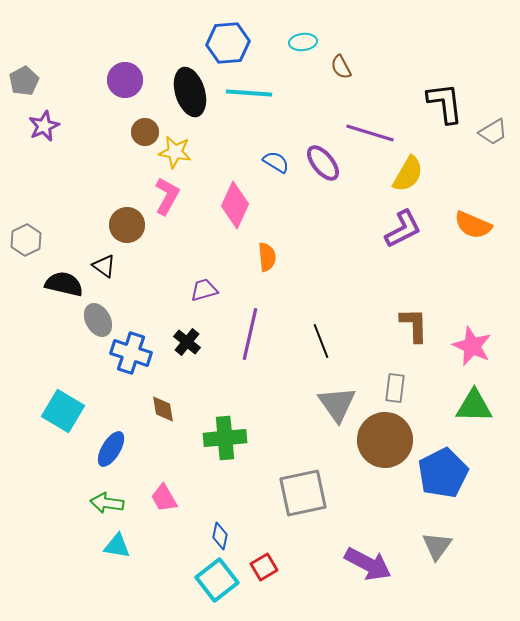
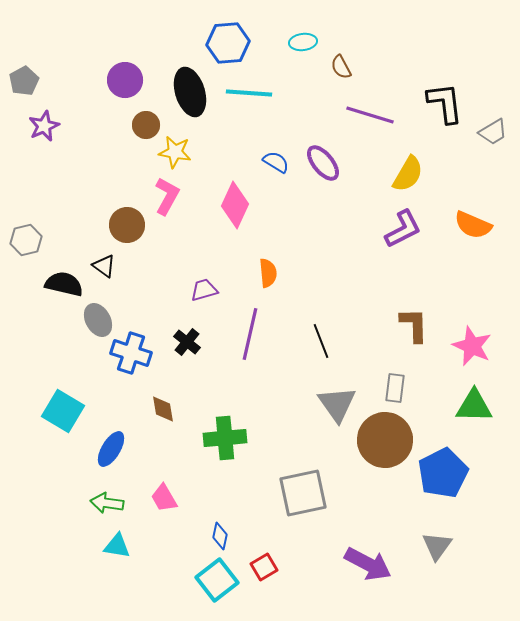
brown circle at (145, 132): moved 1 px right, 7 px up
purple line at (370, 133): moved 18 px up
gray hexagon at (26, 240): rotated 12 degrees clockwise
orange semicircle at (267, 257): moved 1 px right, 16 px down
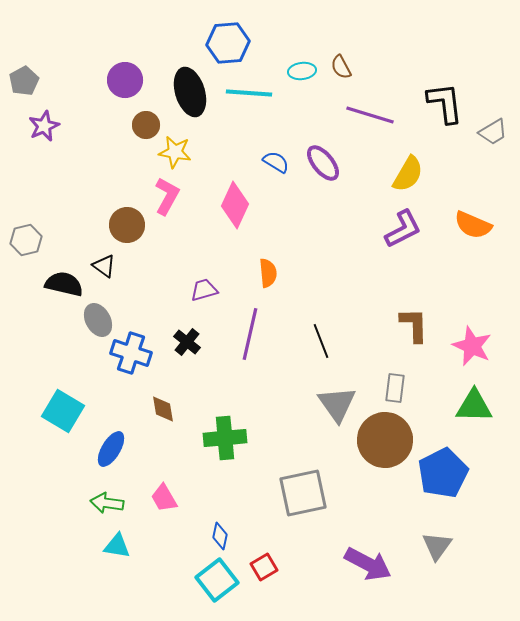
cyan ellipse at (303, 42): moved 1 px left, 29 px down
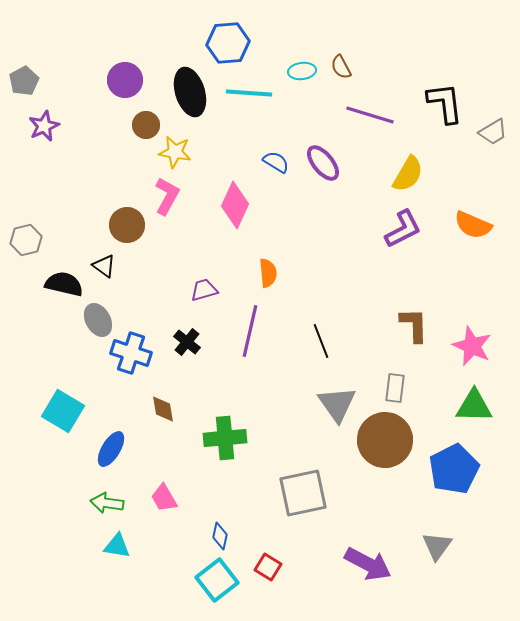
purple line at (250, 334): moved 3 px up
blue pentagon at (443, 473): moved 11 px right, 4 px up
red square at (264, 567): moved 4 px right; rotated 28 degrees counterclockwise
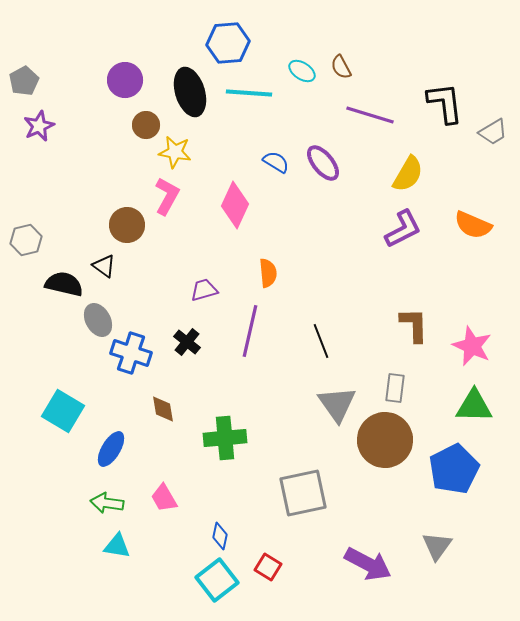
cyan ellipse at (302, 71): rotated 40 degrees clockwise
purple star at (44, 126): moved 5 px left
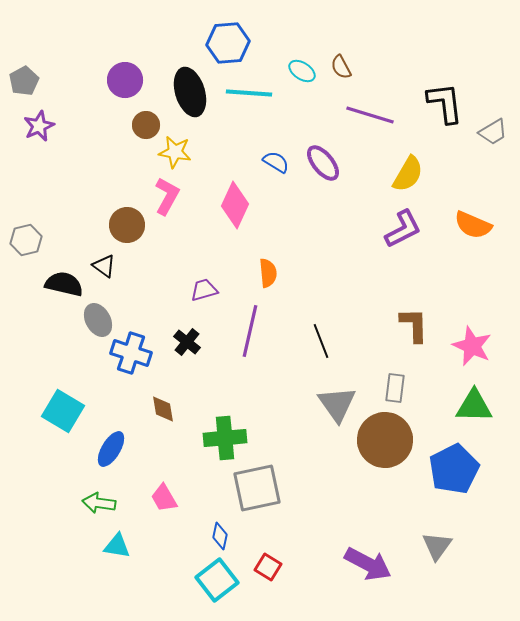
gray square at (303, 493): moved 46 px left, 5 px up
green arrow at (107, 503): moved 8 px left
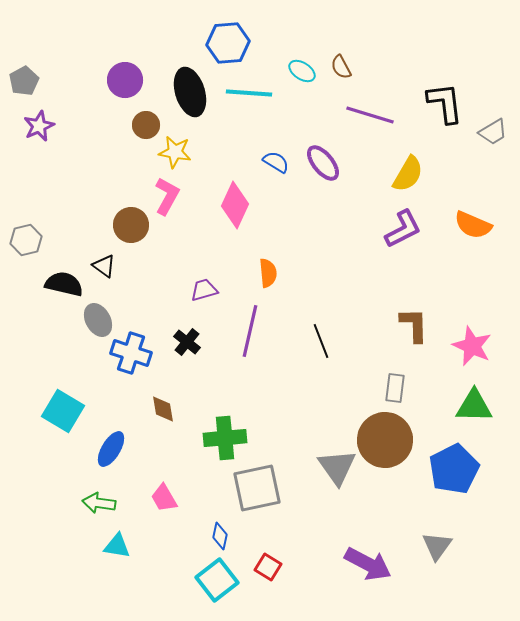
brown circle at (127, 225): moved 4 px right
gray triangle at (337, 404): moved 63 px down
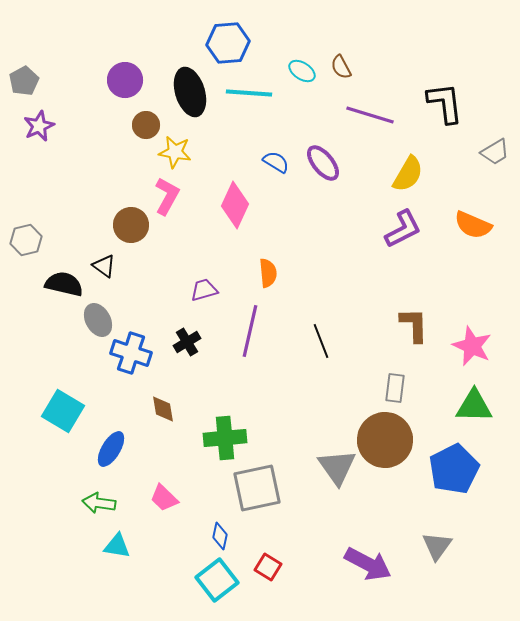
gray trapezoid at (493, 132): moved 2 px right, 20 px down
black cross at (187, 342): rotated 20 degrees clockwise
pink trapezoid at (164, 498): rotated 16 degrees counterclockwise
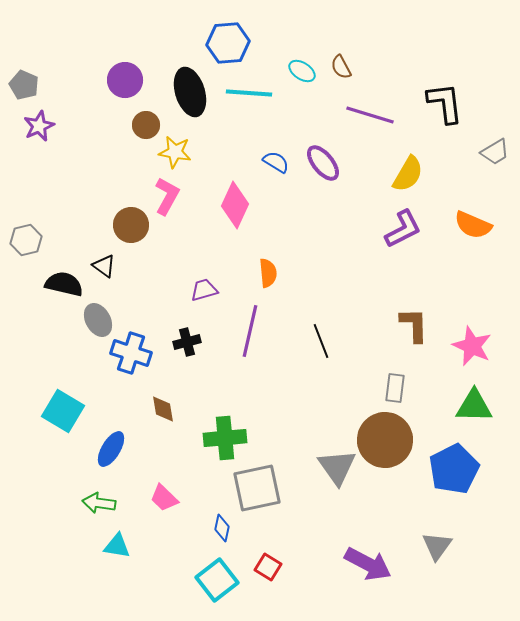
gray pentagon at (24, 81): moved 4 px down; rotated 20 degrees counterclockwise
black cross at (187, 342): rotated 16 degrees clockwise
blue diamond at (220, 536): moved 2 px right, 8 px up
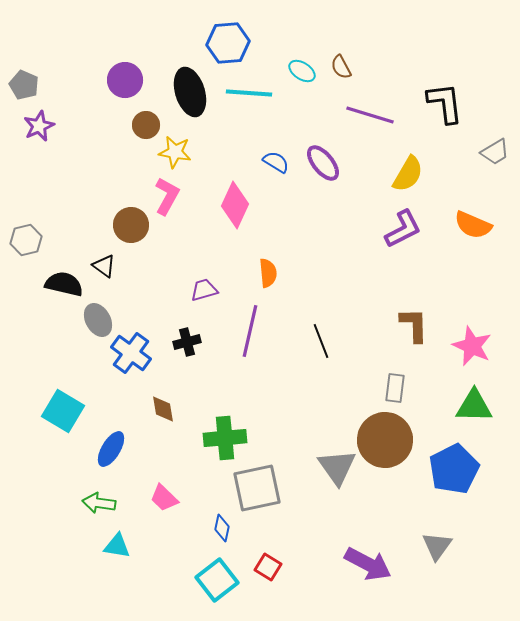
blue cross at (131, 353): rotated 18 degrees clockwise
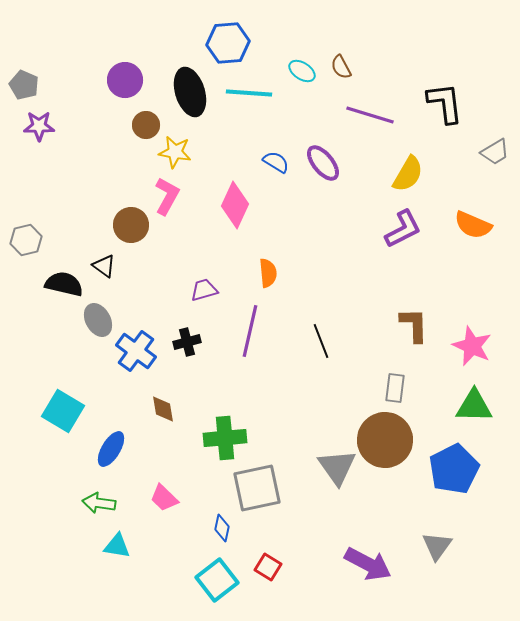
purple star at (39, 126): rotated 24 degrees clockwise
blue cross at (131, 353): moved 5 px right, 2 px up
